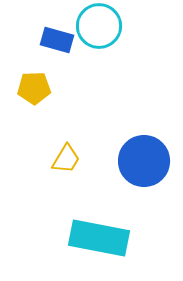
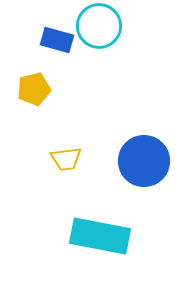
yellow pentagon: moved 1 px down; rotated 12 degrees counterclockwise
yellow trapezoid: rotated 52 degrees clockwise
cyan rectangle: moved 1 px right, 2 px up
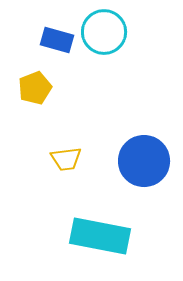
cyan circle: moved 5 px right, 6 px down
yellow pentagon: moved 1 px right, 1 px up; rotated 8 degrees counterclockwise
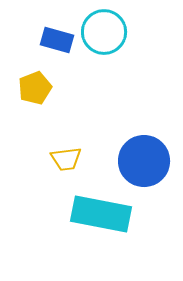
cyan rectangle: moved 1 px right, 22 px up
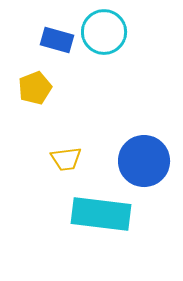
cyan rectangle: rotated 4 degrees counterclockwise
